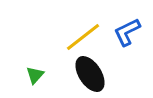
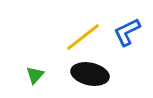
black ellipse: rotated 45 degrees counterclockwise
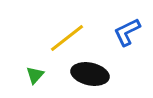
yellow line: moved 16 px left, 1 px down
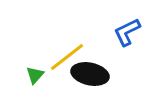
yellow line: moved 19 px down
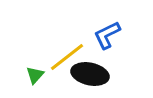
blue L-shape: moved 20 px left, 3 px down
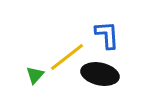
blue L-shape: rotated 112 degrees clockwise
black ellipse: moved 10 px right
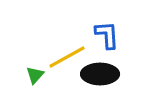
yellow line: rotated 9 degrees clockwise
black ellipse: rotated 12 degrees counterclockwise
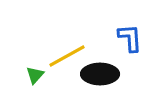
blue L-shape: moved 23 px right, 3 px down
yellow line: moved 1 px up
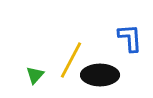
yellow line: moved 4 px right, 4 px down; rotated 33 degrees counterclockwise
black ellipse: moved 1 px down
